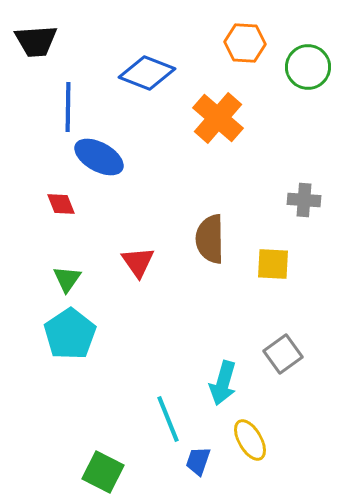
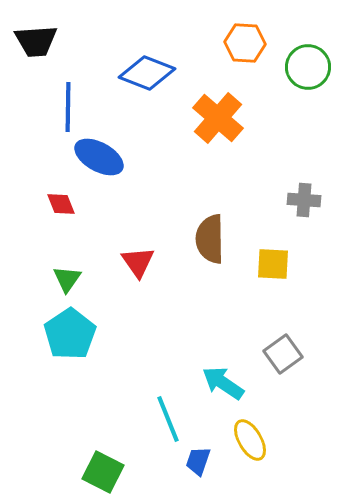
cyan arrow: rotated 108 degrees clockwise
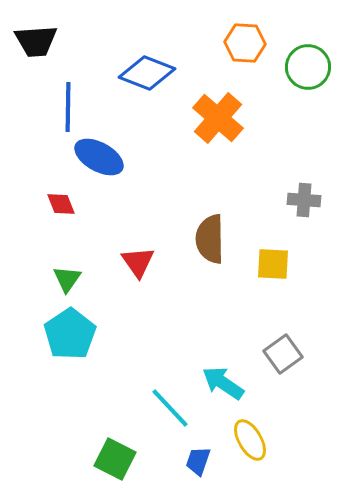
cyan line: moved 2 px right, 11 px up; rotated 21 degrees counterclockwise
green square: moved 12 px right, 13 px up
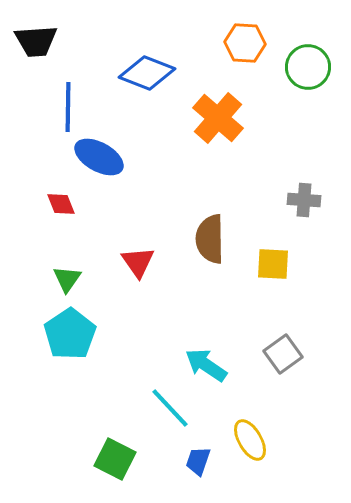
cyan arrow: moved 17 px left, 18 px up
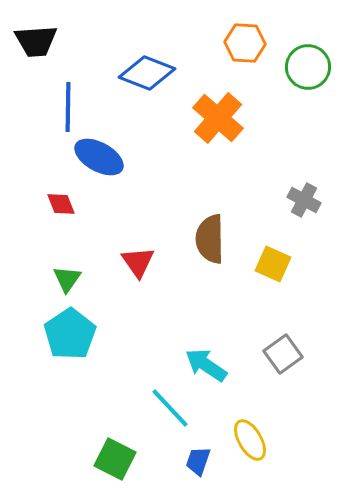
gray cross: rotated 24 degrees clockwise
yellow square: rotated 21 degrees clockwise
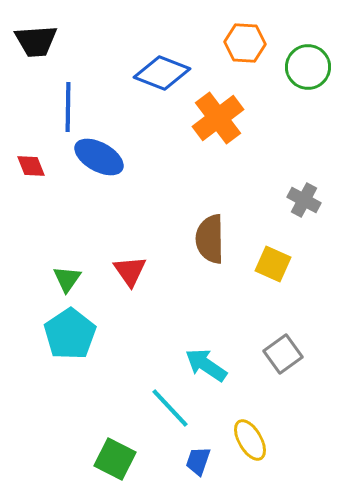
blue diamond: moved 15 px right
orange cross: rotated 12 degrees clockwise
red diamond: moved 30 px left, 38 px up
red triangle: moved 8 px left, 9 px down
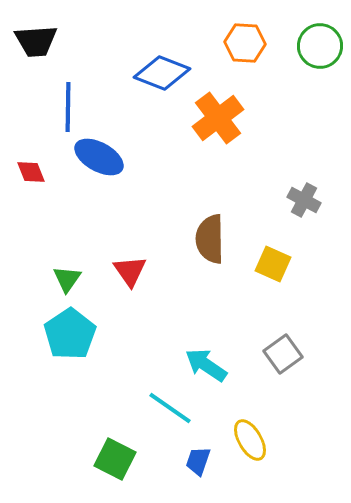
green circle: moved 12 px right, 21 px up
red diamond: moved 6 px down
cyan line: rotated 12 degrees counterclockwise
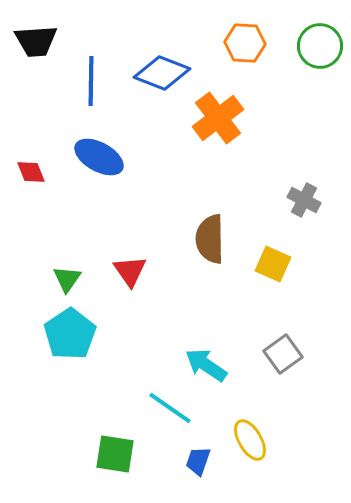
blue line: moved 23 px right, 26 px up
green square: moved 5 px up; rotated 18 degrees counterclockwise
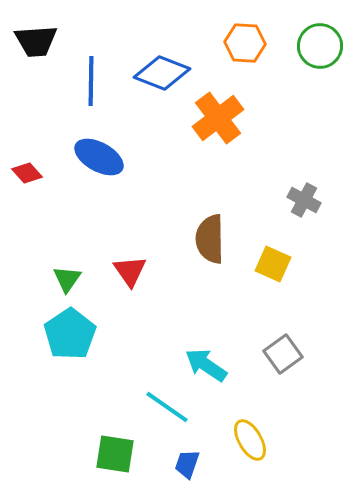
red diamond: moved 4 px left, 1 px down; rotated 20 degrees counterclockwise
cyan line: moved 3 px left, 1 px up
blue trapezoid: moved 11 px left, 3 px down
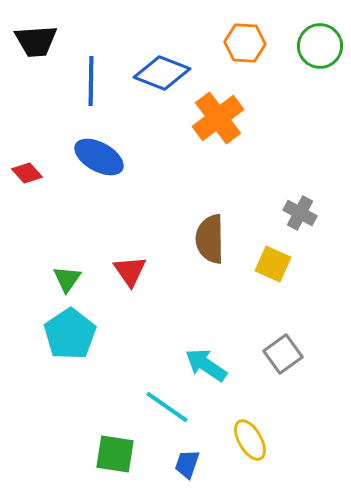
gray cross: moved 4 px left, 13 px down
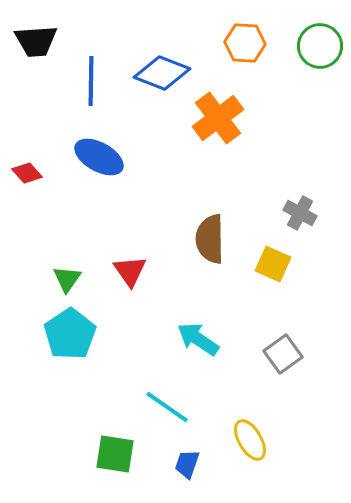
cyan arrow: moved 8 px left, 26 px up
